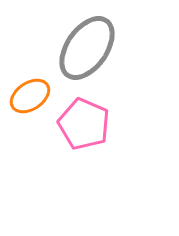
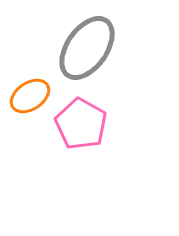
pink pentagon: moved 3 px left; rotated 6 degrees clockwise
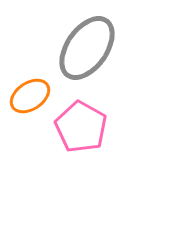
pink pentagon: moved 3 px down
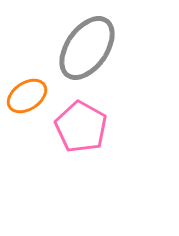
orange ellipse: moved 3 px left
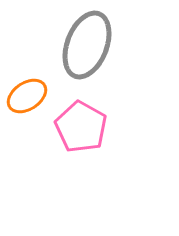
gray ellipse: moved 3 px up; rotated 14 degrees counterclockwise
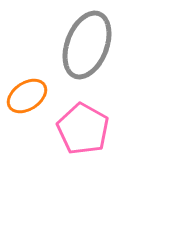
pink pentagon: moved 2 px right, 2 px down
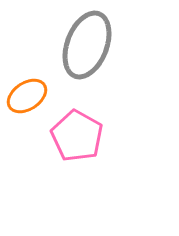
pink pentagon: moved 6 px left, 7 px down
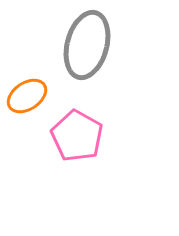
gray ellipse: rotated 6 degrees counterclockwise
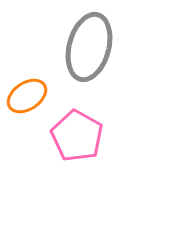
gray ellipse: moved 2 px right, 2 px down
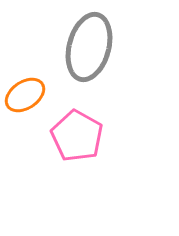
orange ellipse: moved 2 px left, 1 px up
